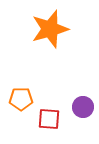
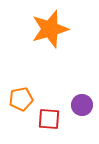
orange pentagon: rotated 10 degrees counterclockwise
purple circle: moved 1 px left, 2 px up
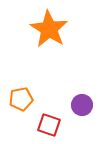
orange star: moved 1 px left; rotated 24 degrees counterclockwise
red square: moved 6 px down; rotated 15 degrees clockwise
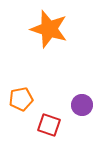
orange star: rotated 15 degrees counterclockwise
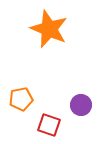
orange star: rotated 6 degrees clockwise
purple circle: moved 1 px left
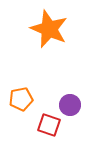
purple circle: moved 11 px left
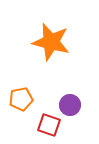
orange star: moved 2 px right, 13 px down; rotated 9 degrees counterclockwise
